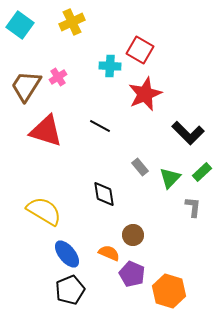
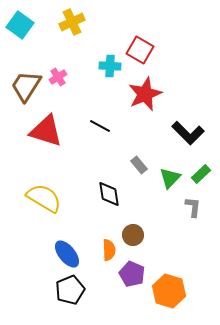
gray rectangle: moved 1 px left, 2 px up
green rectangle: moved 1 px left, 2 px down
black diamond: moved 5 px right
yellow semicircle: moved 13 px up
orange semicircle: moved 3 px up; rotated 65 degrees clockwise
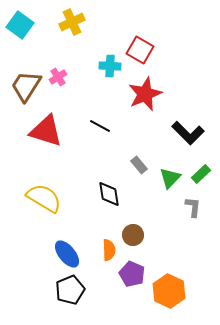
orange hexagon: rotated 8 degrees clockwise
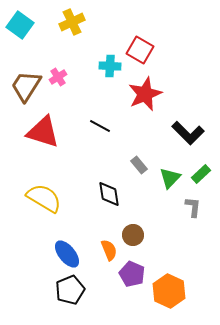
red triangle: moved 3 px left, 1 px down
orange semicircle: rotated 20 degrees counterclockwise
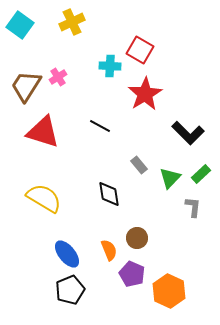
red star: rotated 8 degrees counterclockwise
brown circle: moved 4 px right, 3 px down
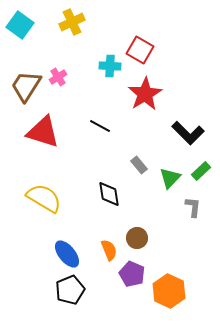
green rectangle: moved 3 px up
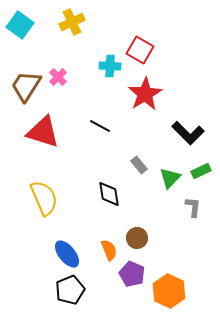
pink cross: rotated 12 degrees counterclockwise
green rectangle: rotated 18 degrees clockwise
yellow semicircle: rotated 36 degrees clockwise
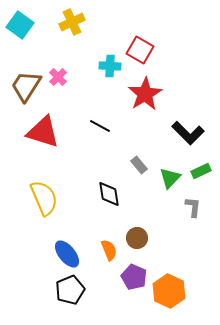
purple pentagon: moved 2 px right, 3 px down
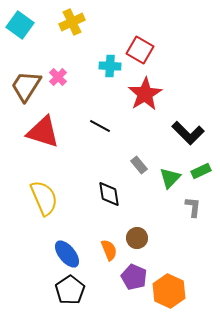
black pentagon: rotated 12 degrees counterclockwise
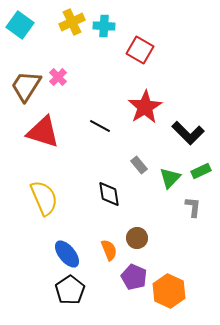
cyan cross: moved 6 px left, 40 px up
red star: moved 13 px down
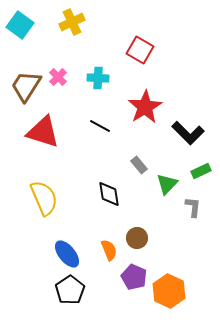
cyan cross: moved 6 px left, 52 px down
green triangle: moved 3 px left, 6 px down
